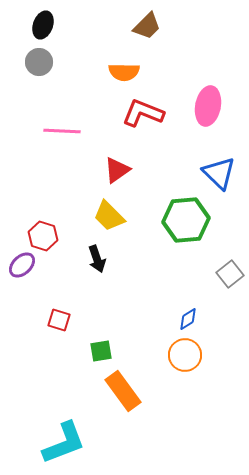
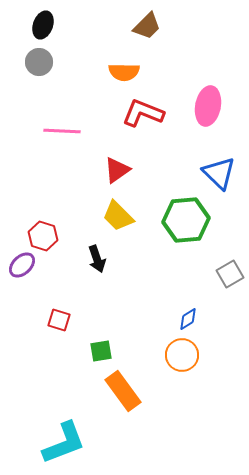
yellow trapezoid: moved 9 px right
gray square: rotated 8 degrees clockwise
orange circle: moved 3 px left
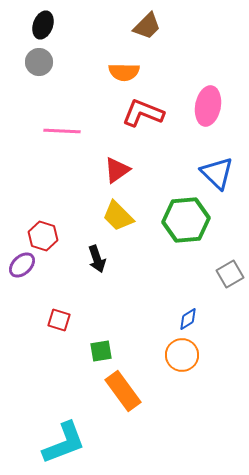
blue triangle: moved 2 px left
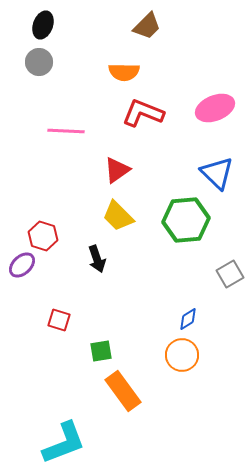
pink ellipse: moved 7 px right, 2 px down; rotated 57 degrees clockwise
pink line: moved 4 px right
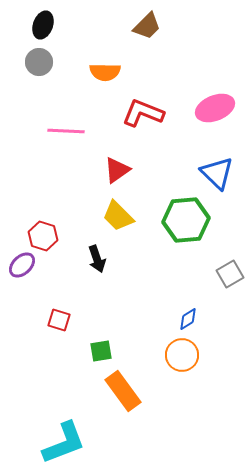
orange semicircle: moved 19 px left
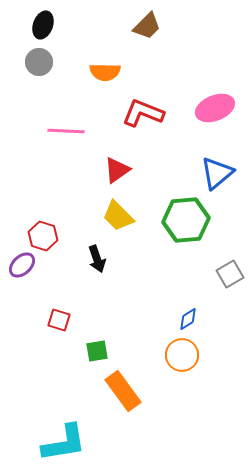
blue triangle: rotated 36 degrees clockwise
green square: moved 4 px left
cyan L-shape: rotated 12 degrees clockwise
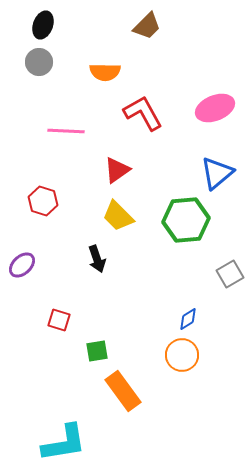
red L-shape: rotated 39 degrees clockwise
red hexagon: moved 35 px up
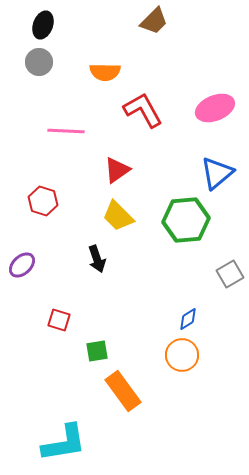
brown trapezoid: moved 7 px right, 5 px up
red L-shape: moved 3 px up
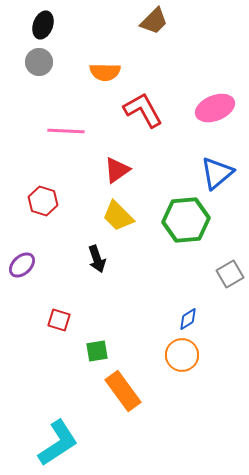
cyan L-shape: moved 6 px left; rotated 24 degrees counterclockwise
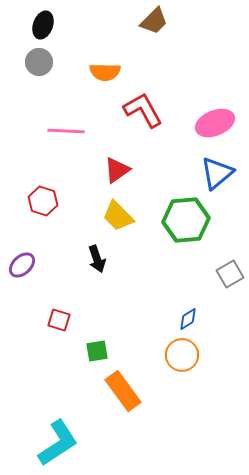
pink ellipse: moved 15 px down
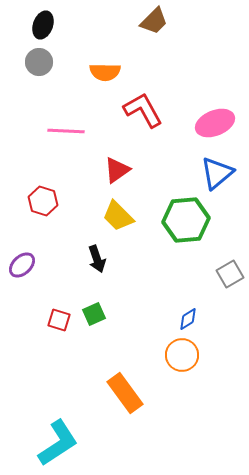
green square: moved 3 px left, 37 px up; rotated 15 degrees counterclockwise
orange rectangle: moved 2 px right, 2 px down
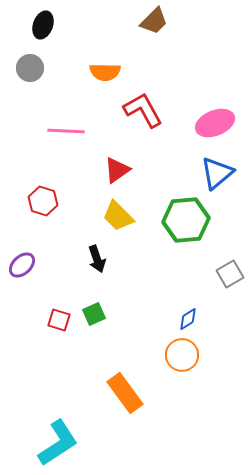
gray circle: moved 9 px left, 6 px down
